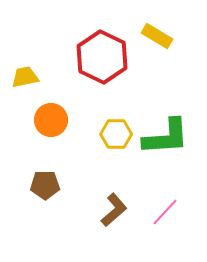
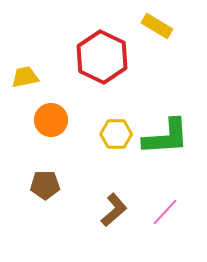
yellow rectangle: moved 10 px up
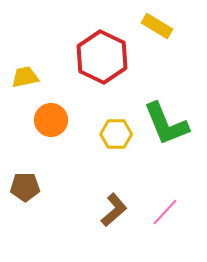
green L-shape: moved 13 px up; rotated 72 degrees clockwise
brown pentagon: moved 20 px left, 2 px down
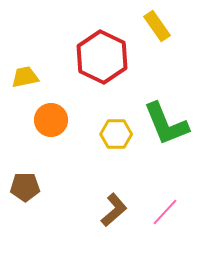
yellow rectangle: rotated 24 degrees clockwise
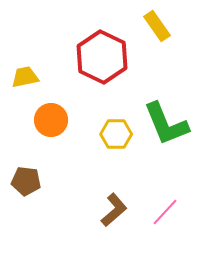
brown pentagon: moved 1 px right, 6 px up; rotated 8 degrees clockwise
